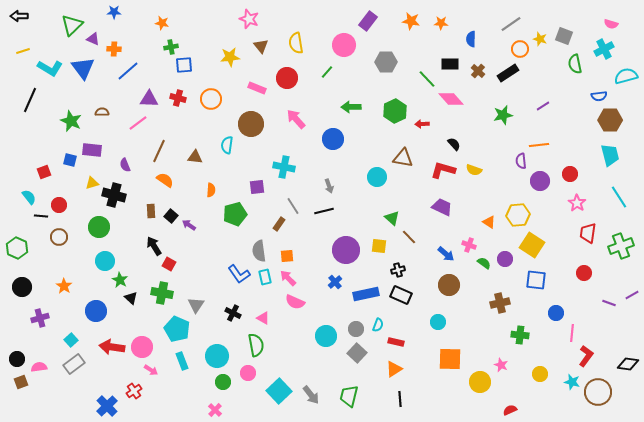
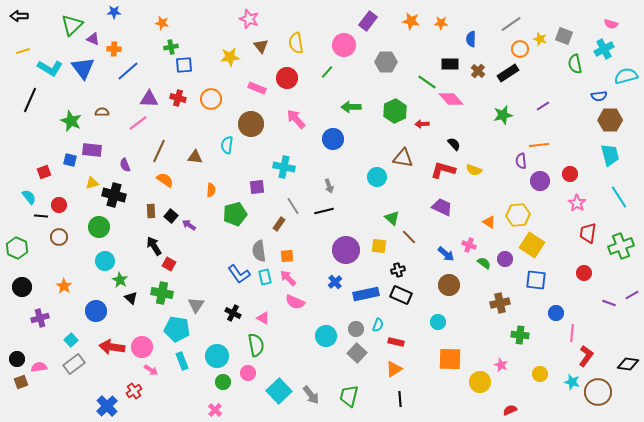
green line at (427, 79): moved 3 px down; rotated 12 degrees counterclockwise
cyan pentagon at (177, 329): rotated 15 degrees counterclockwise
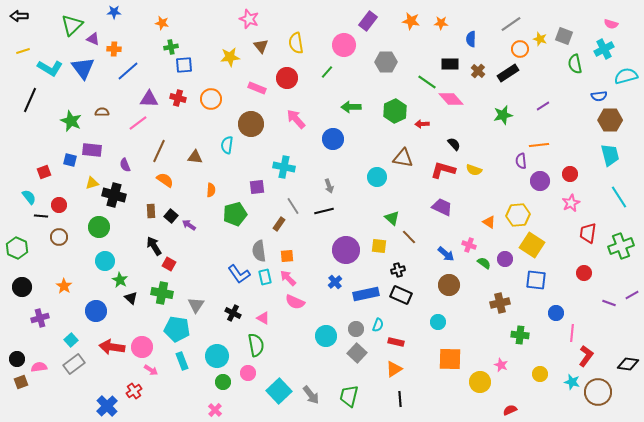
pink star at (577, 203): moved 6 px left; rotated 12 degrees clockwise
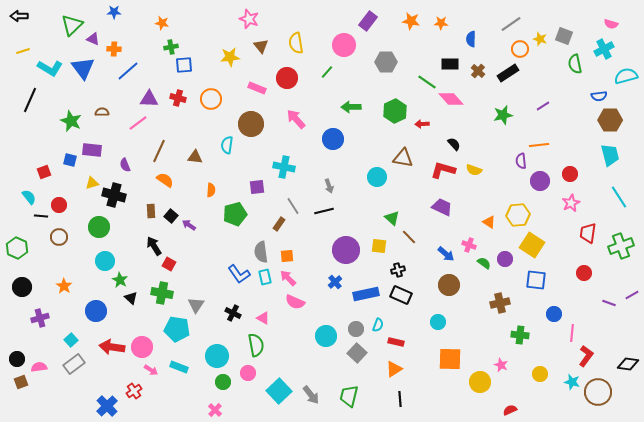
gray semicircle at (259, 251): moved 2 px right, 1 px down
blue circle at (556, 313): moved 2 px left, 1 px down
cyan rectangle at (182, 361): moved 3 px left, 6 px down; rotated 48 degrees counterclockwise
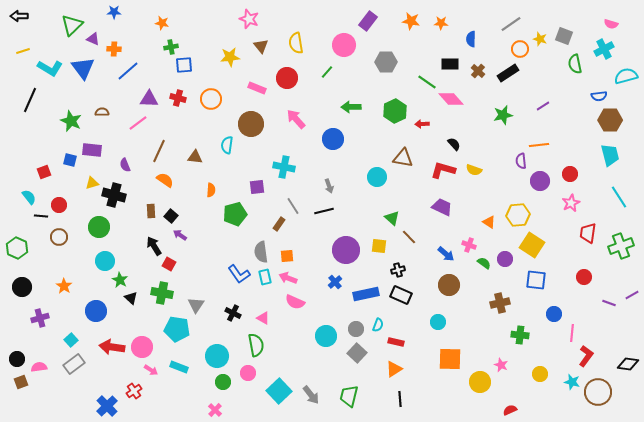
purple arrow at (189, 225): moved 9 px left, 10 px down
red circle at (584, 273): moved 4 px down
pink arrow at (288, 278): rotated 24 degrees counterclockwise
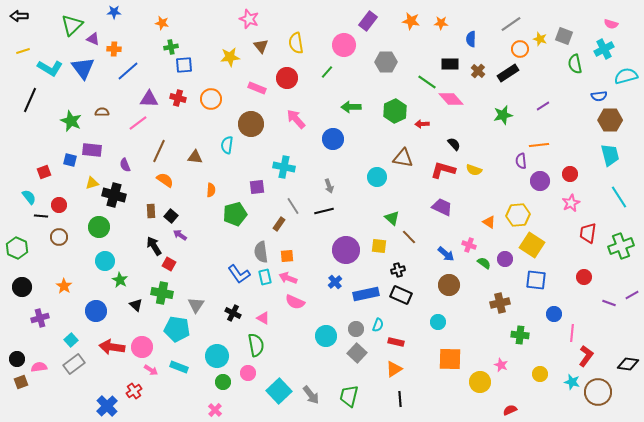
black triangle at (131, 298): moved 5 px right, 7 px down
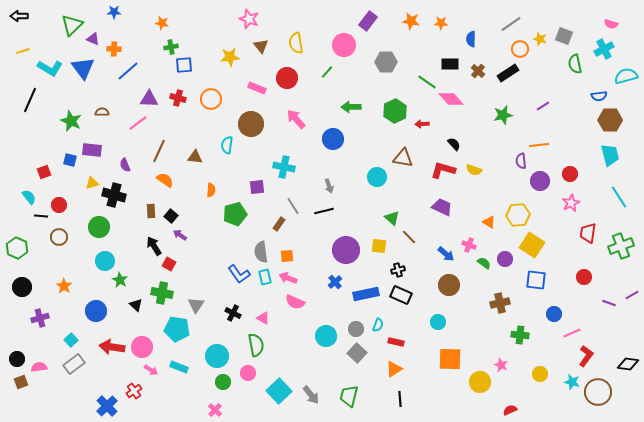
pink line at (572, 333): rotated 60 degrees clockwise
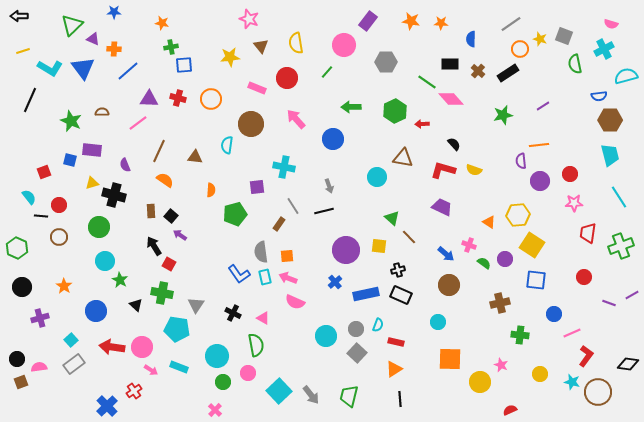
pink star at (571, 203): moved 3 px right; rotated 24 degrees clockwise
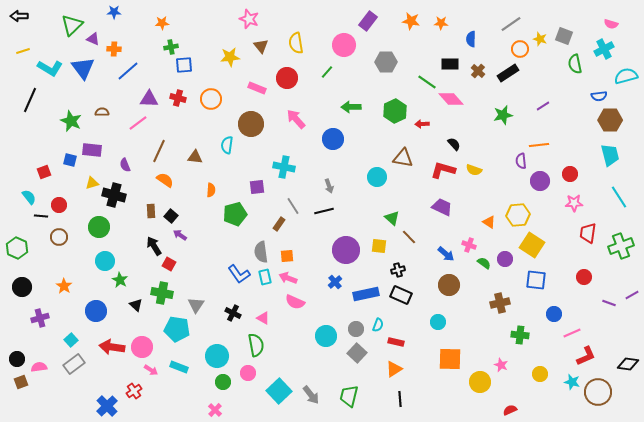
orange star at (162, 23): rotated 16 degrees counterclockwise
red L-shape at (586, 356): rotated 30 degrees clockwise
